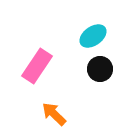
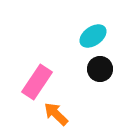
pink rectangle: moved 16 px down
orange arrow: moved 2 px right
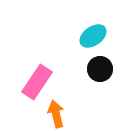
orange arrow: rotated 32 degrees clockwise
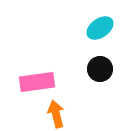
cyan ellipse: moved 7 px right, 8 px up
pink rectangle: rotated 48 degrees clockwise
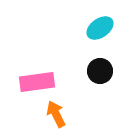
black circle: moved 2 px down
orange arrow: rotated 12 degrees counterclockwise
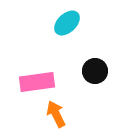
cyan ellipse: moved 33 px left, 5 px up; rotated 8 degrees counterclockwise
black circle: moved 5 px left
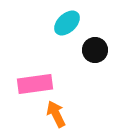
black circle: moved 21 px up
pink rectangle: moved 2 px left, 2 px down
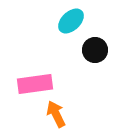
cyan ellipse: moved 4 px right, 2 px up
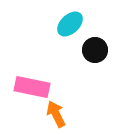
cyan ellipse: moved 1 px left, 3 px down
pink rectangle: moved 3 px left, 3 px down; rotated 20 degrees clockwise
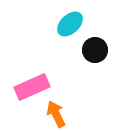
pink rectangle: rotated 36 degrees counterclockwise
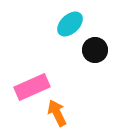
orange arrow: moved 1 px right, 1 px up
